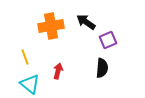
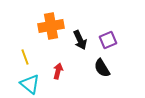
black arrow: moved 6 px left, 18 px down; rotated 150 degrees counterclockwise
black semicircle: rotated 144 degrees clockwise
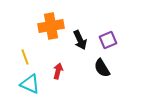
cyan triangle: rotated 15 degrees counterclockwise
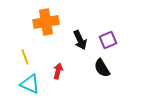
orange cross: moved 5 px left, 4 px up
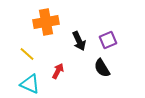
black arrow: moved 1 px left, 1 px down
yellow line: moved 2 px right, 3 px up; rotated 28 degrees counterclockwise
red arrow: rotated 14 degrees clockwise
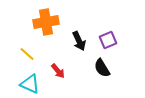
red arrow: rotated 112 degrees clockwise
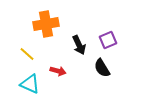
orange cross: moved 2 px down
black arrow: moved 4 px down
red arrow: rotated 35 degrees counterclockwise
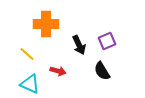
orange cross: rotated 10 degrees clockwise
purple square: moved 1 px left, 1 px down
black semicircle: moved 3 px down
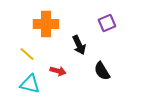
purple square: moved 18 px up
cyan triangle: rotated 10 degrees counterclockwise
